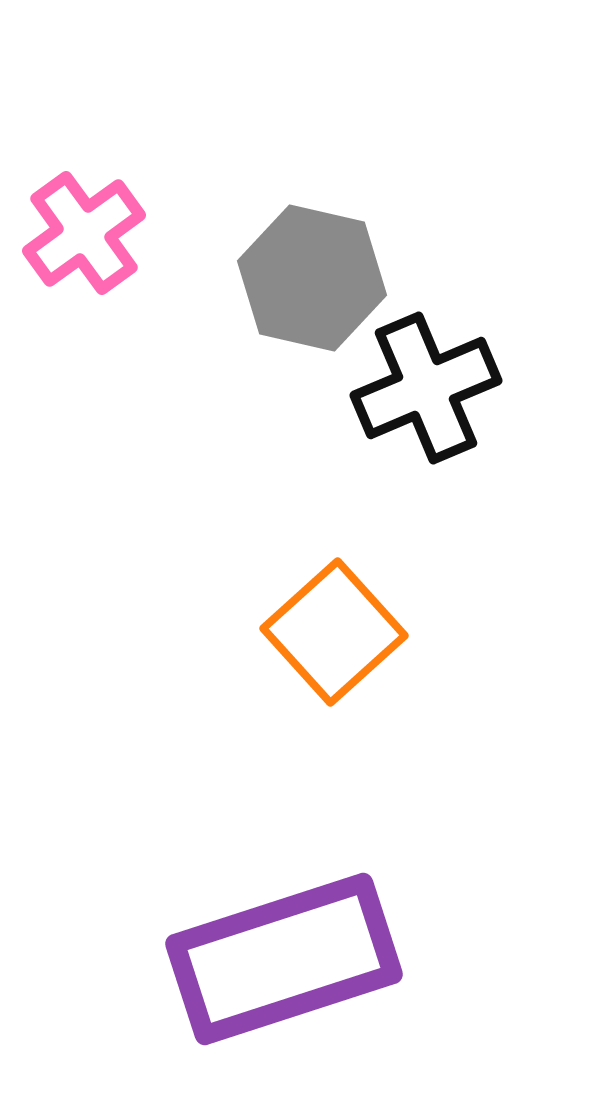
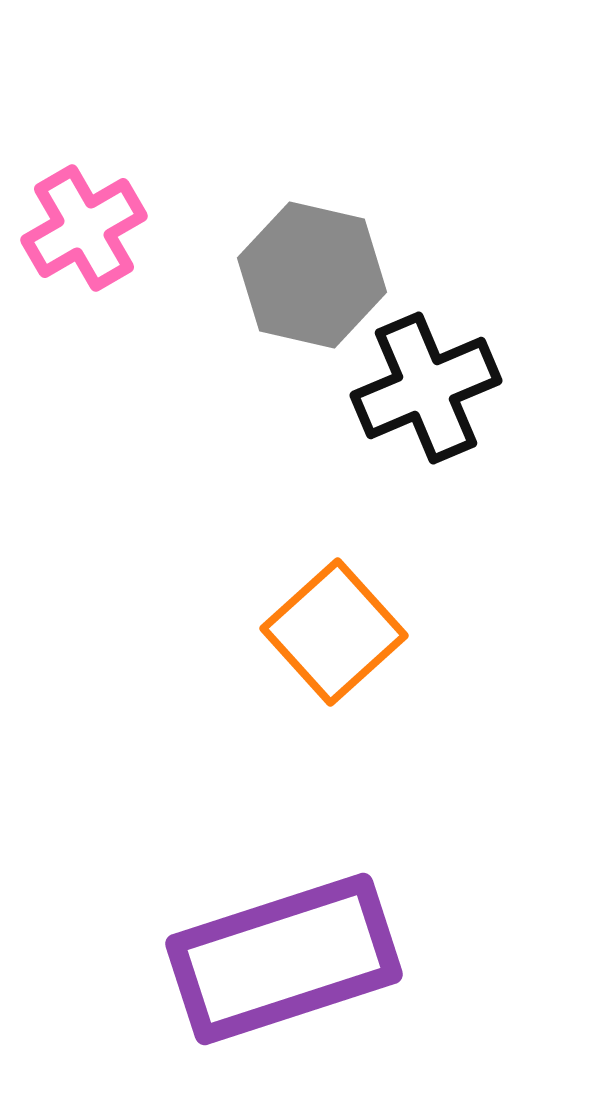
pink cross: moved 5 px up; rotated 6 degrees clockwise
gray hexagon: moved 3 px up
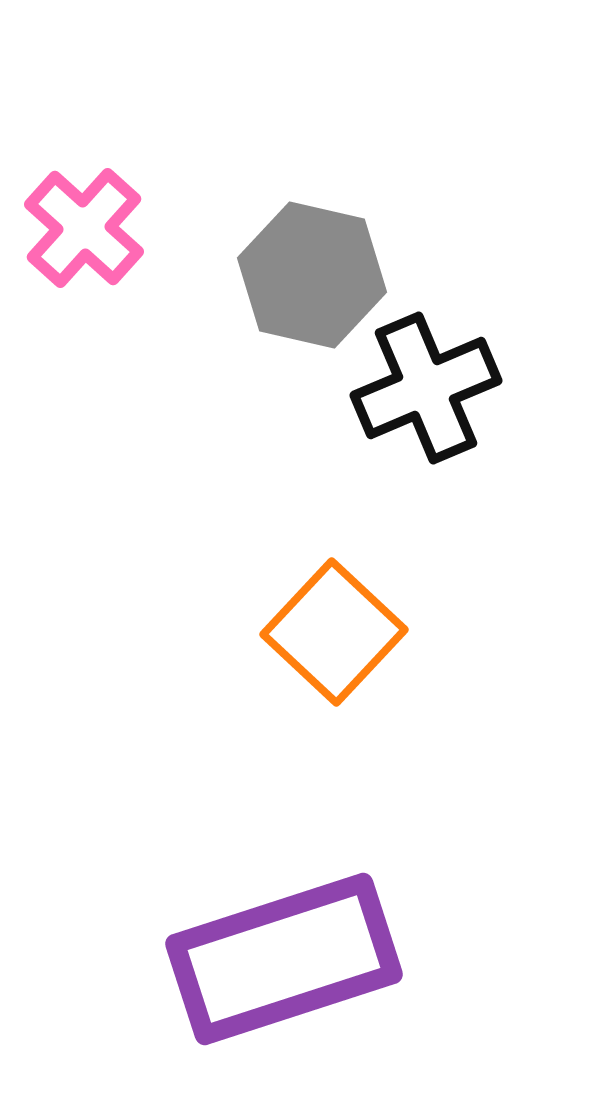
pink cross: rotated 18 degrees counterclockwise
orange square: rotated 5 degrees counterclockwise
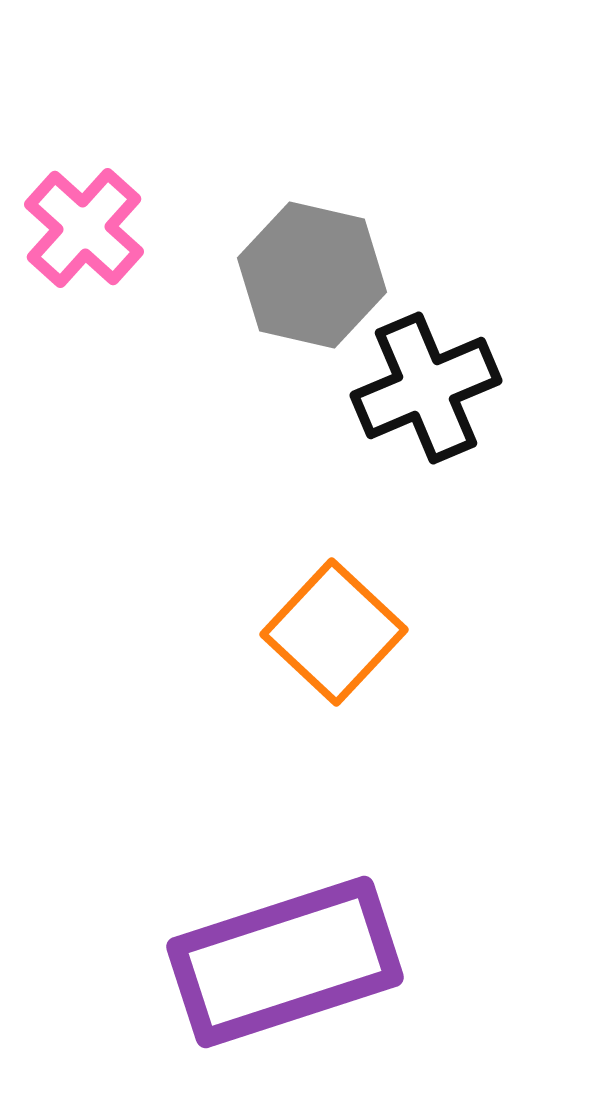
purple rectangle: moved 1 px right, 3 px down
